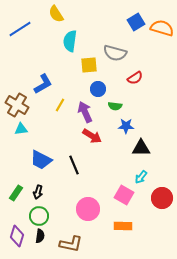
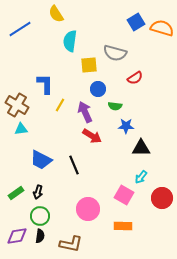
blue L-shape: moved 2 px right; rotated 60 degrees counterclockwise
green rectangle: rotated 21 degrees clockwise
green circle: moved 1 px right
purple diamond: rotated 65 degrees clockwise
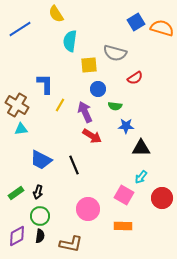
purple diamond: rotated 20 degrees counterclockwise
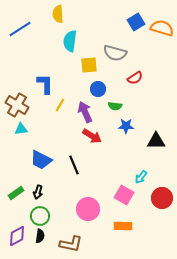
yellow semicircle: moved 2 px right; rotated 30 degrees clockwise
black triangle: moved 15 px right, 7 px up
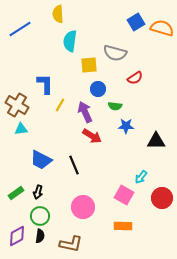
pink circle: moved 5 px left, 2 px up
